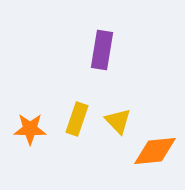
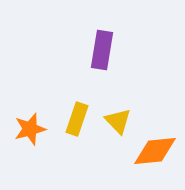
orange star: rotated 16 degrees counterclockwise
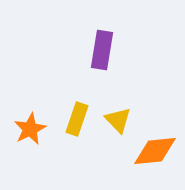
yellow triangle: moved 1 px up
orange star: rotated 12 degrees counterclockwise
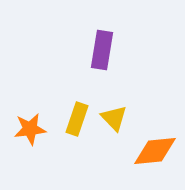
yellow triangle: moved 4 px left, 2 px up
orange star: rotated 20 degrees clockwise
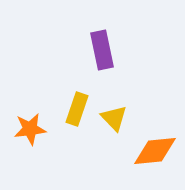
purple rectangle: rotated 21 degrees counterclockwise
yellow rectangle: moved 10 px up
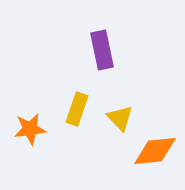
yellow triangle: moved 6 px right
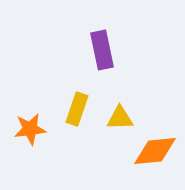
yellow triangle: rotated 48 degrees counterclockwise
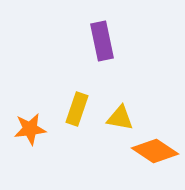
purple rectangle: moved 9 px up
yellow triangle: rotated 12 degrees clockwise
orange diamond: rotated 39 degrees clockwise
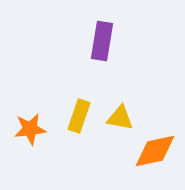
purple rectangle: rotated 21 degrees clockwise
yellow rectangle: moved 2 px right, 7 px down
orange diamond: rotated 45 degrees counterclockwise
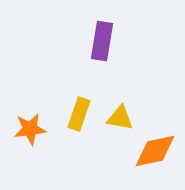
yellow rectangle: moved 2 px up
